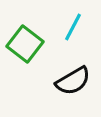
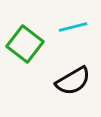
cyan line: rotated 48 degrees clockwise
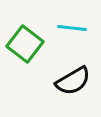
cyan line: moved 1 px left, 1 px down; rotated 20 degrees clockwise
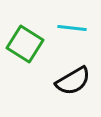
green square: rotated 6 degrees counterclockwise
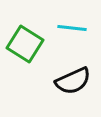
black semicircle: rotated 6 degrees clockwise
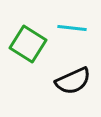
green square: moved 3 px right
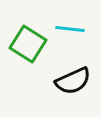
cyan line: moved 2 px left, 1 px down
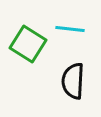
black semicircle: rotated 117 degrees clockwise
